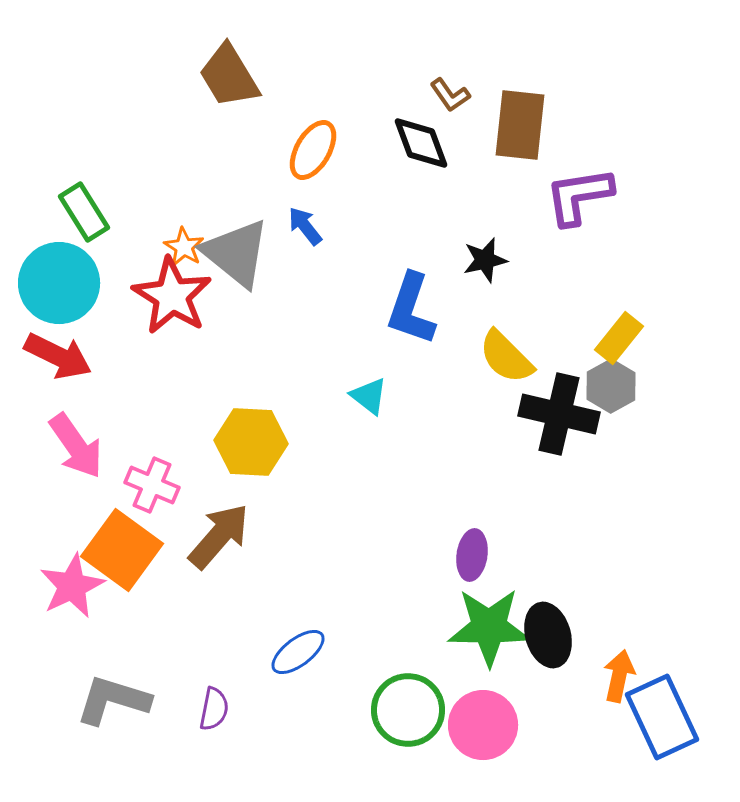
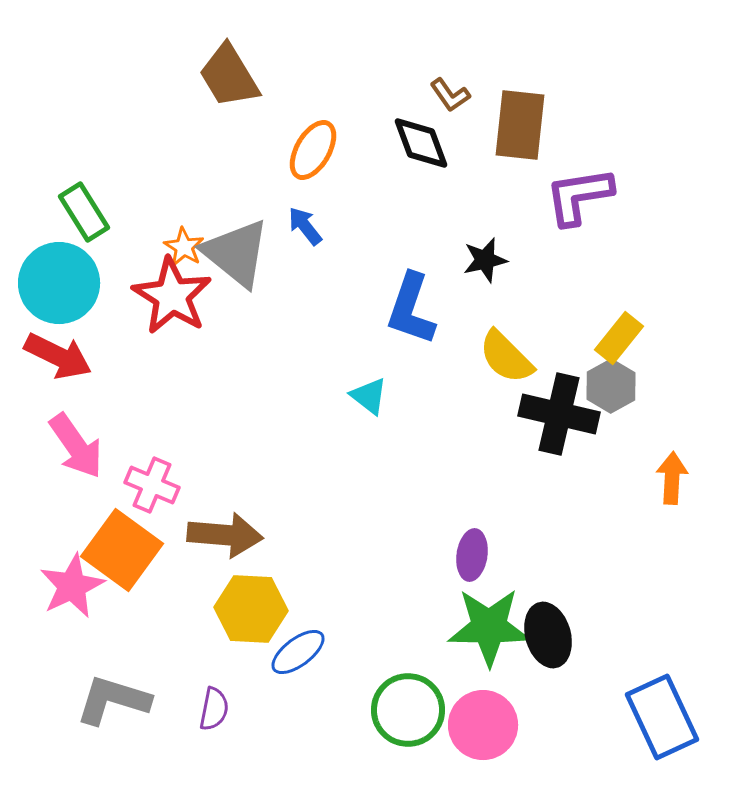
yellow hexagon: moved 167 px down
brown arrow: moved 6 px right, 1 px up; rotated 54 degrees clockwise
orange arrow: moved 53 px right, 198 px up; rotated 9 degrees counterclockwise
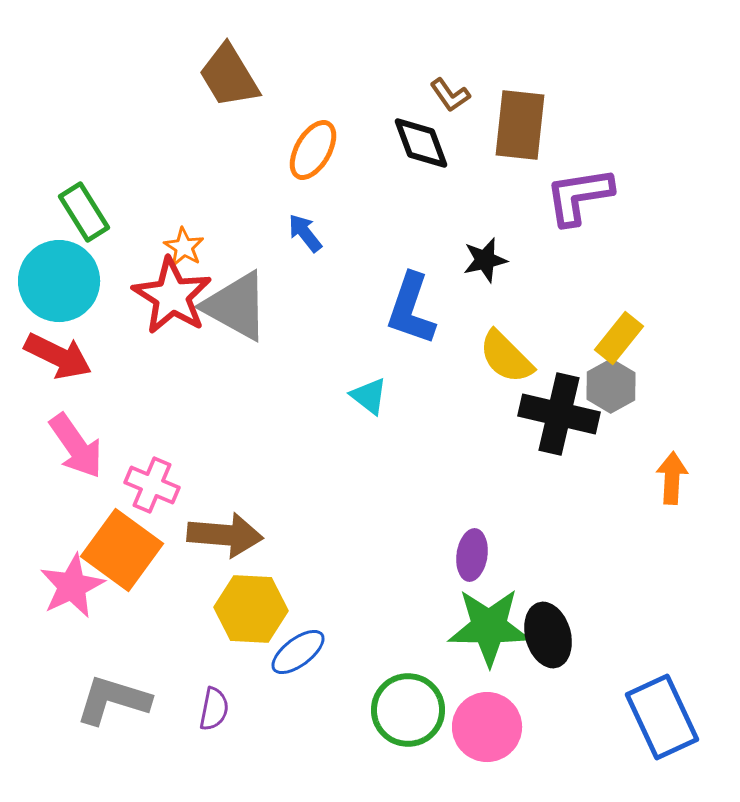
blue arrow: moved 7 px down
gray triangle: moved 53 px down; rotated 10 degrees counterclockwise
cyan circle: moved 2 px up
pink circle: moved 4 px right, 2 px down
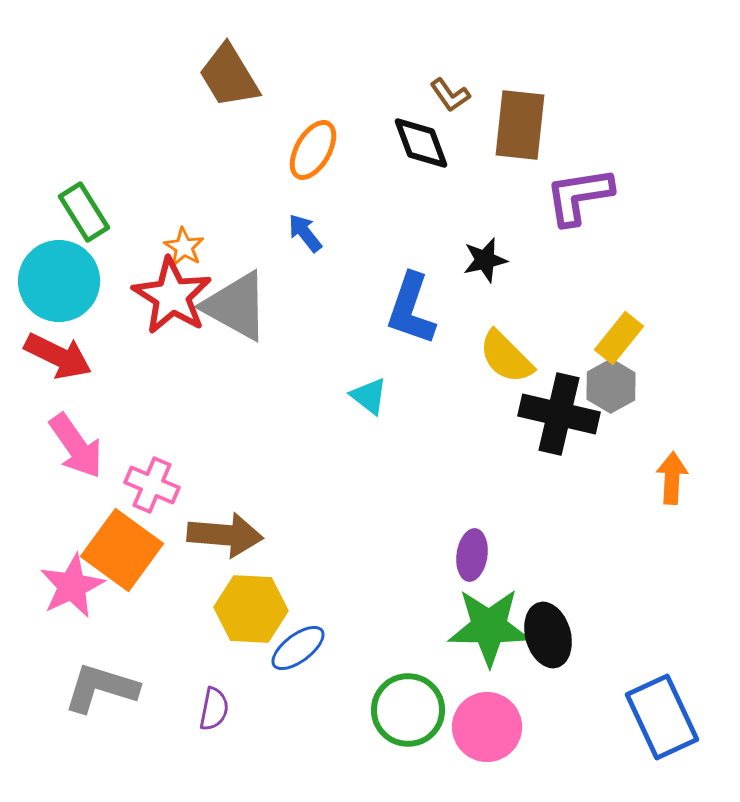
blue ellipse: moved 4 px up
gray L-shape: moved 12 px left, 12 px up
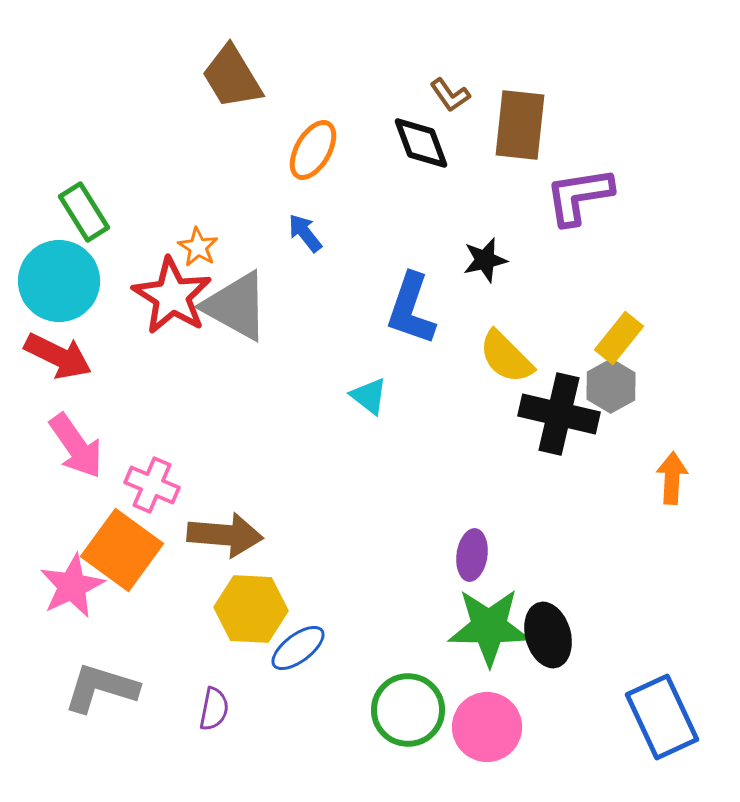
brown trapezoid: moved 3 px right, 1 px down
orange star: moved 14 px right
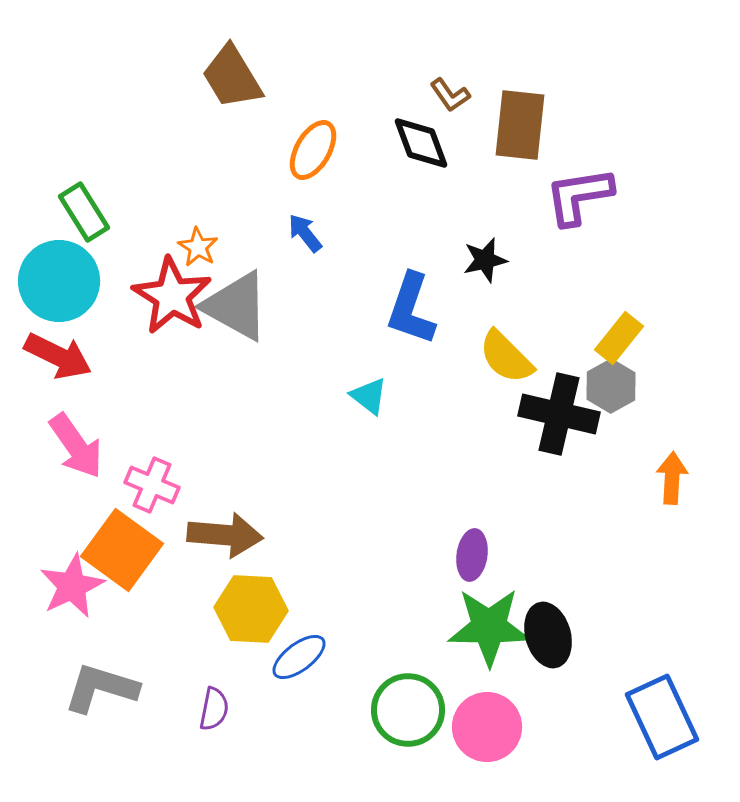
blue ellipse: moved 1 px right, 9 px down
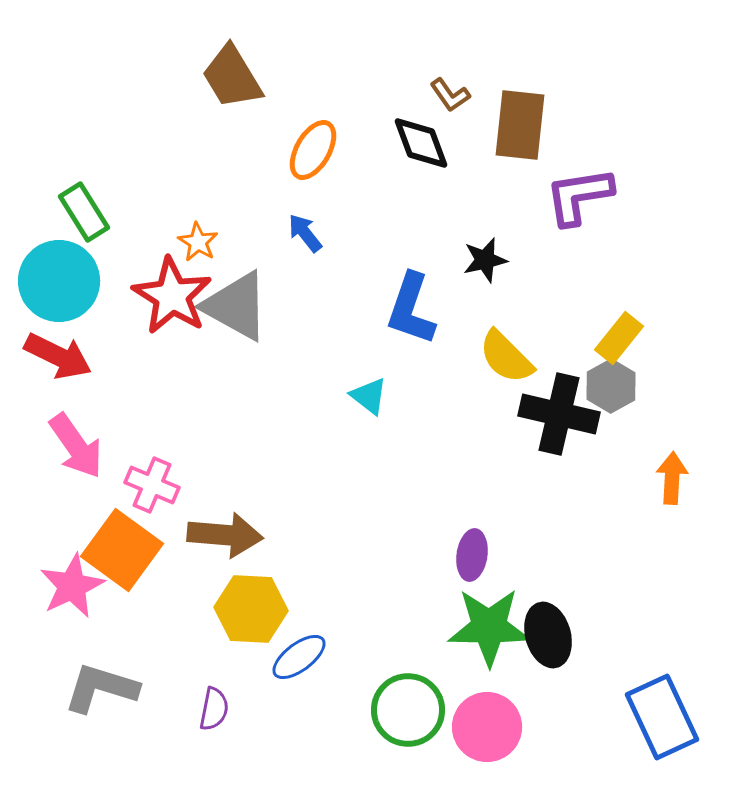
orange star: moved 5 px up
